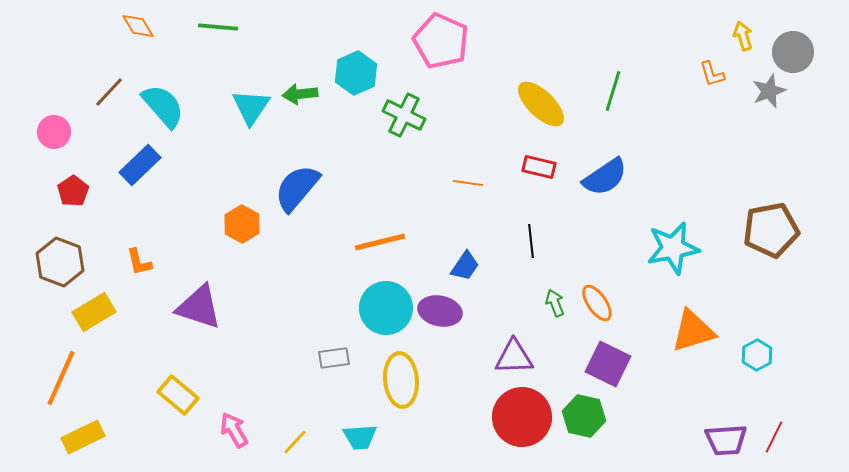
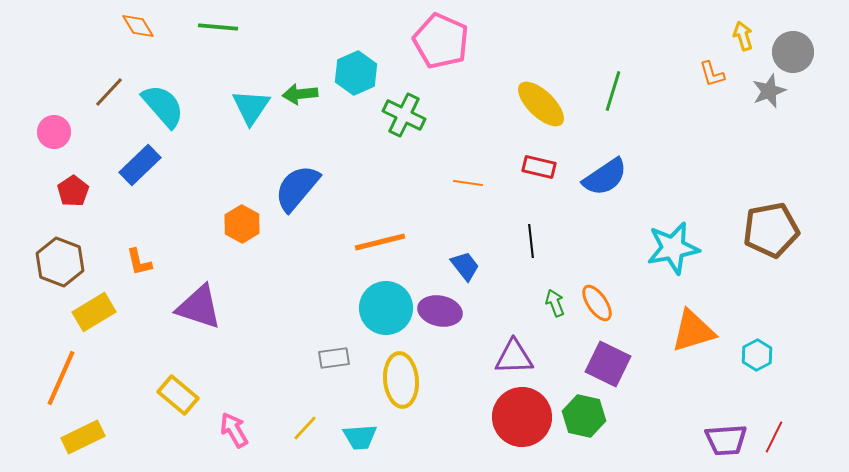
blue trapezoid at (465, 266): rotated 72 degrees counterclockwise
yellow line at (295, 442): moved 10 px right, 14 px up
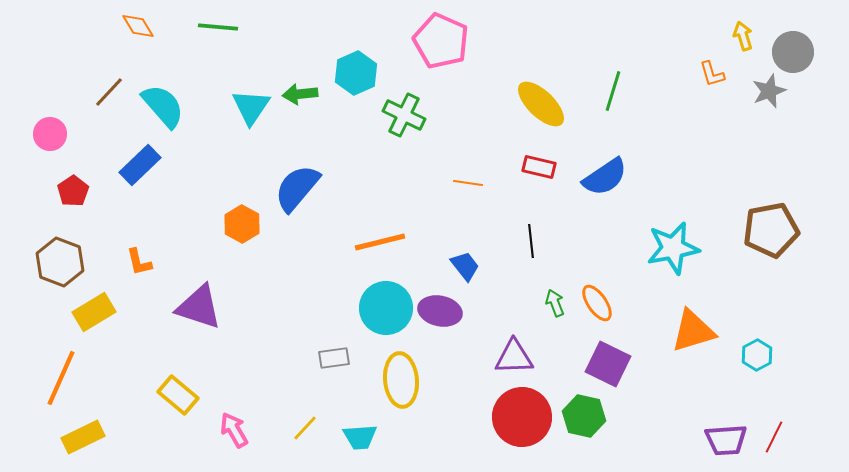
pink circle at (54, 132): moved 4 px left, 2 px down
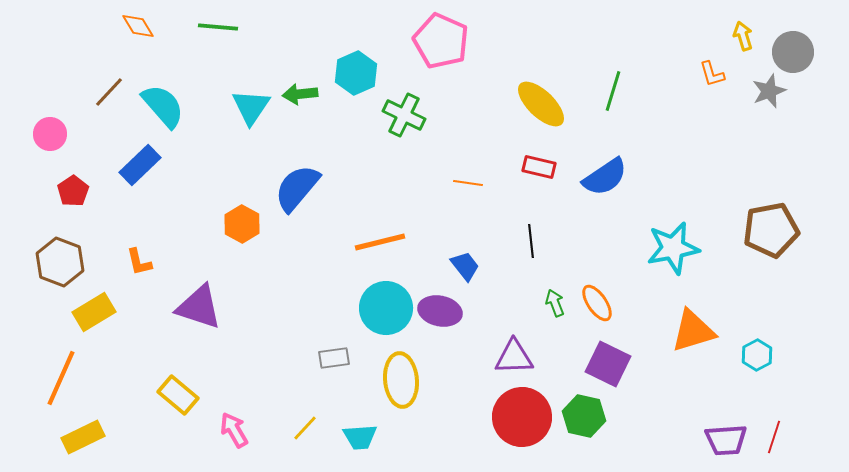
red line at (774, 437): rotated 8 degrees counterclockwise
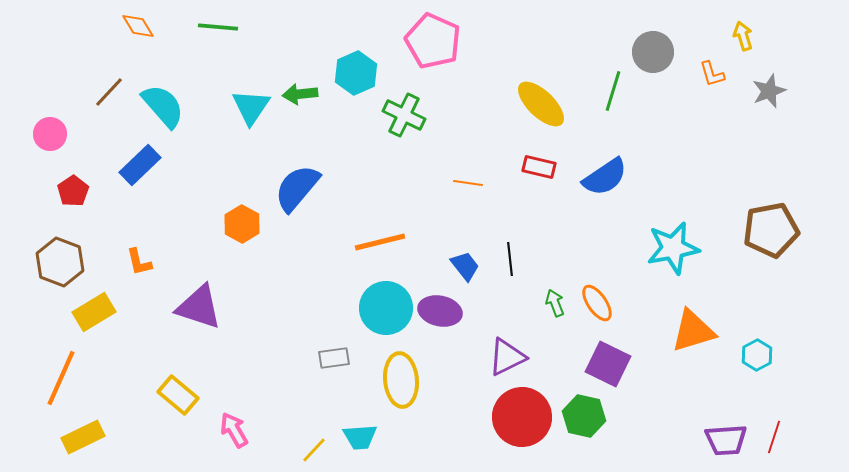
pink pentagon at (441, 41): moved 8 px left
gray circle at (793, 52): moved 140 px left
black line at (531, 241): moved 21 px left, 18 px down
purple triangle at (514, 357): moved 7 px left; rotated 24 degrees counterclockwise
yellow line at (305, 428): moved 9 px right, 22 px down
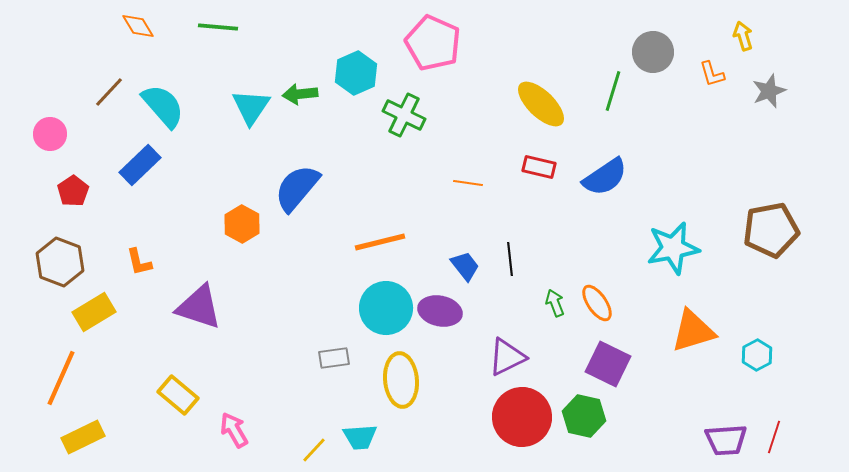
pink pentagon at (433, 41): moved 2 px down
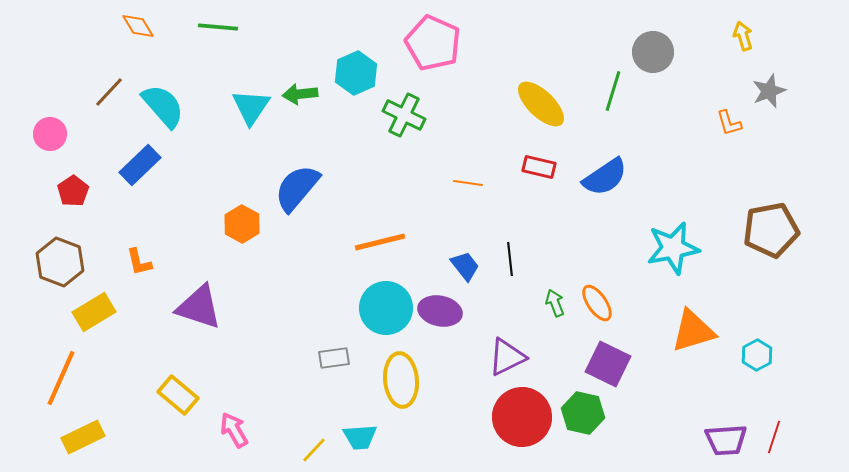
orange L-shape at (712, 74): moved 17 px right, 49 px down
green hexagon at (584, 416): moved 1 px left, 3 px up
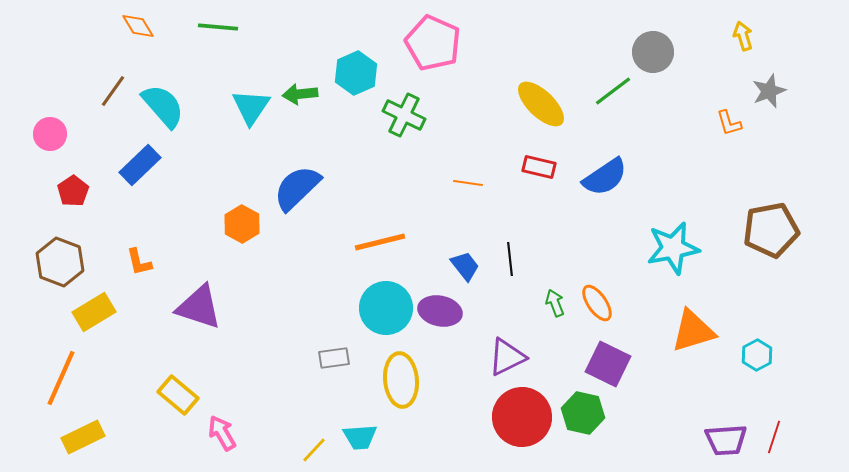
green line at (613, 91): rotated 36 degrees clockwise
brown line at (109, 92): moved 4 px right, 1 px up; rotated 8 degrees counterclockwise
blue semicircle at (297, 188): rotated 6 degrees clockwise
pink arrow at (234, 430): moved 12 px left, 3 px down
